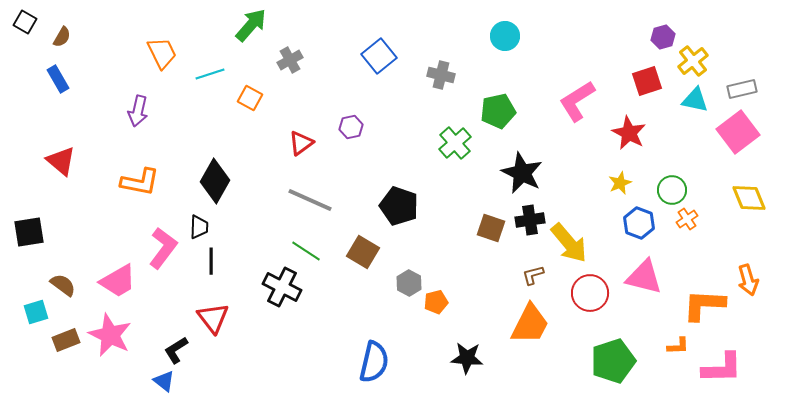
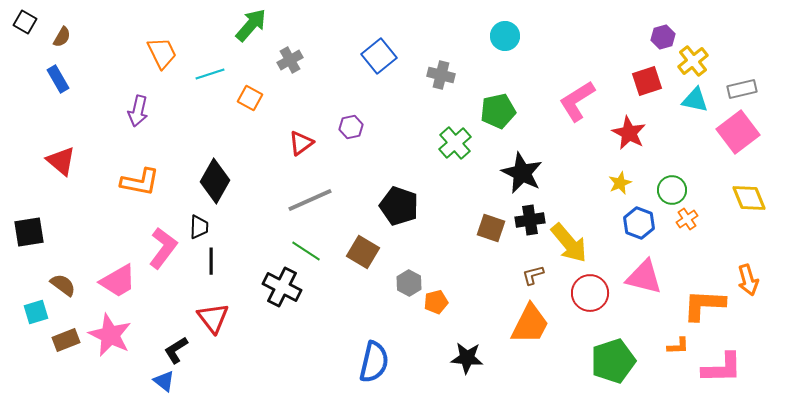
gray line at (310, 200): rotated 48 degrees counterclockwise
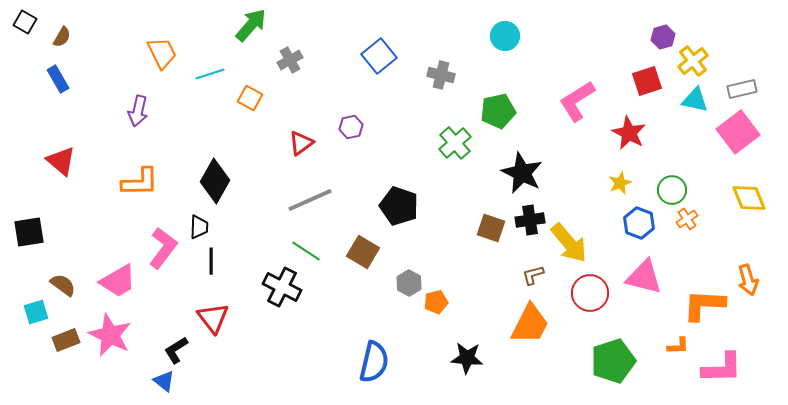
orange L-shape at (140, 182): rotated 12 degrees counterclockwise
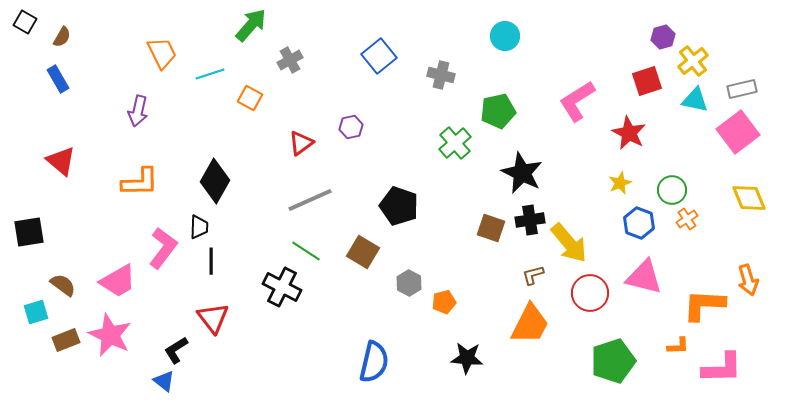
orange pentagon at (436, 302): moved 8 px right
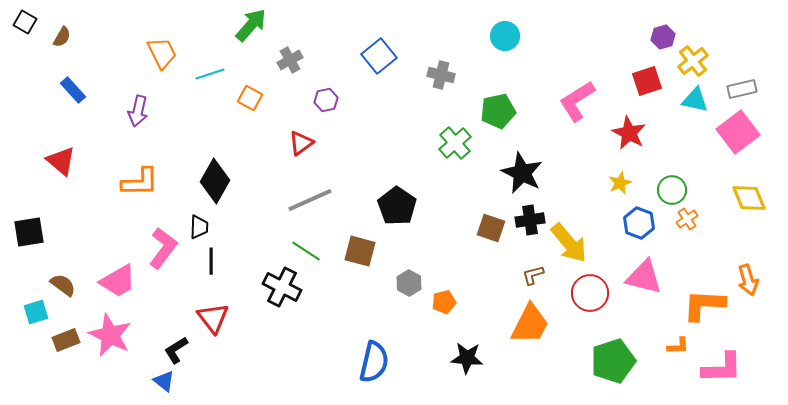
blue rectangle at (58, 79): moved 15 px right, 11 px down; rotated 12 degrees counterclockwise
purple hexagon at (351, 127): moved 25 px left, 27 px up
black pentagon at (399, 206): moved 2 px left; rotated 15 degrees clockwise
brown square at (363, 252): moved 3 px left, 1 px up; rotated 16 degrees counterclockwise
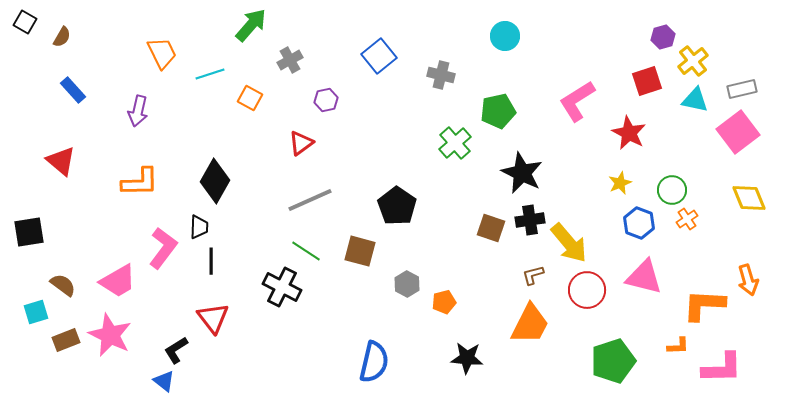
gray hexagon at (409, 283): moved 2 px left, 1 px down
red circle at (590, 293): moved 3 px left, 3 px up
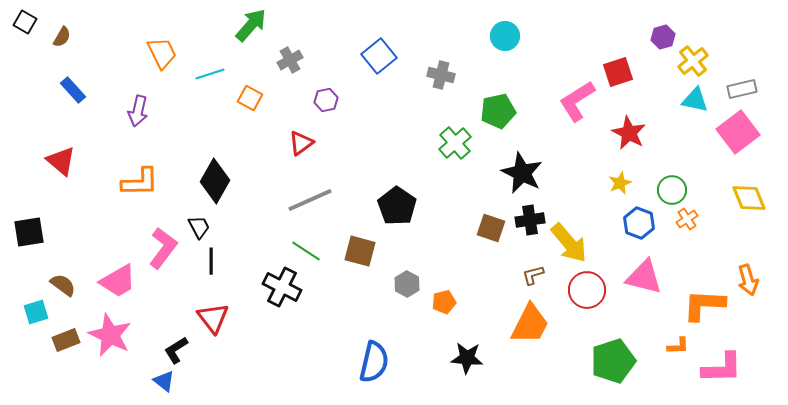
red square at (647, 81): moved 29 px left, 9 px up
black trapezoid at (199, 227): rotated 30 degrees counterclockwise
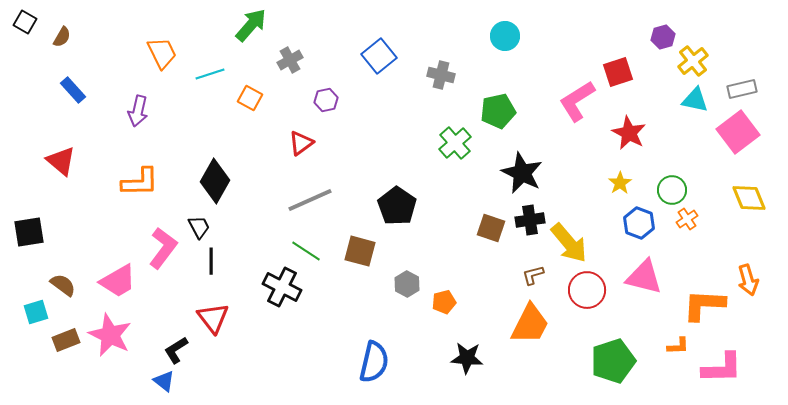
yellow star at (620, 183): rotated 10 degrees counterclockwise
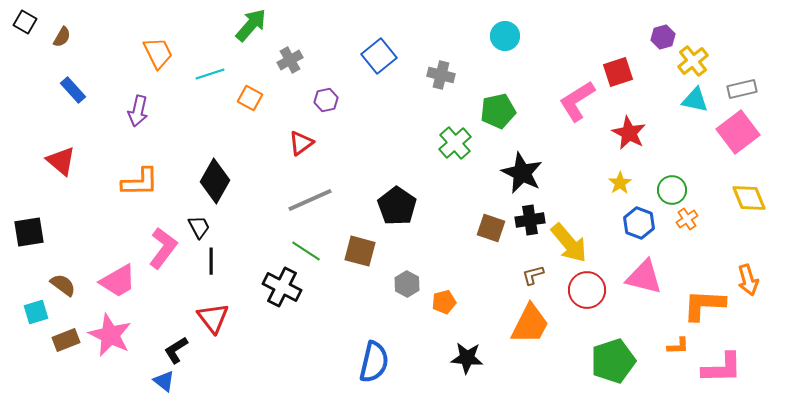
orange trapezoid at (162, 53): moved 4 px left
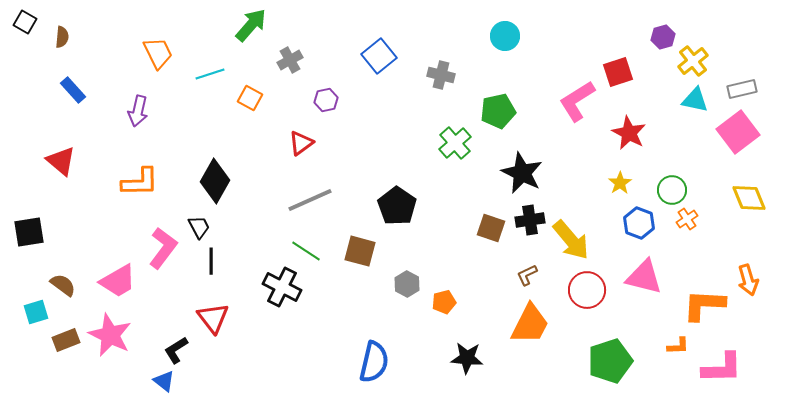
brown semicircle at (62, 37): rotated 25 degrees counterclockwise
yellow arrow at (569, 243): moved 2 px right, 3 px up
brown L-shape at (533, 275): moved 6 px left; rotated 10 degrees counterclockwise
green pentagon at (613, 361): moved 3 px left
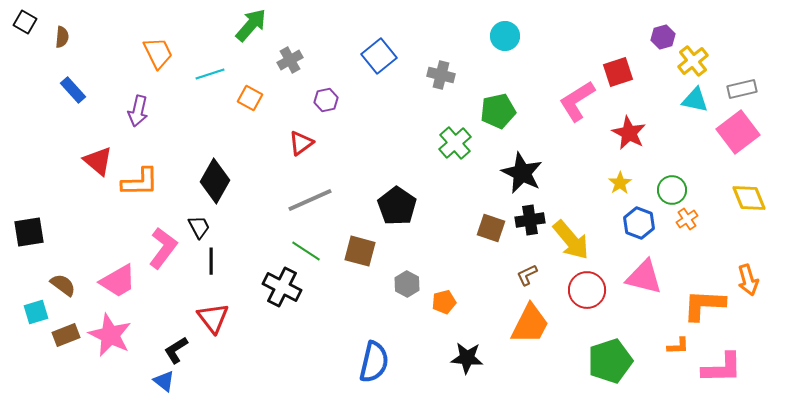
red triangle at (61, 161): moved 37 px right
brown rectangle at (66, 340): moved 5 px up
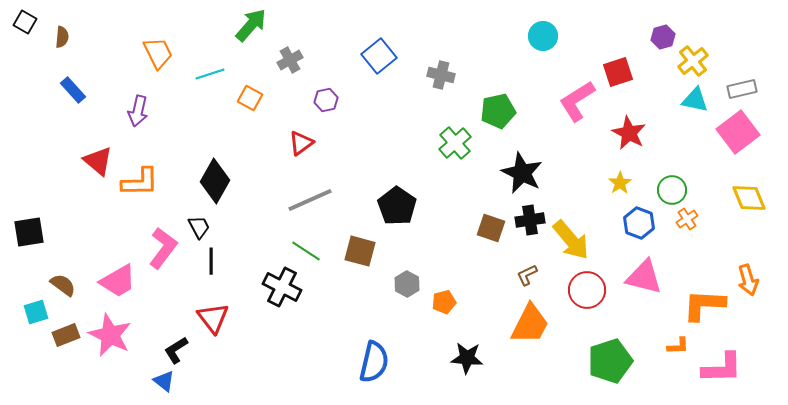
cyan circle at (505, 36): moved 38 px right
